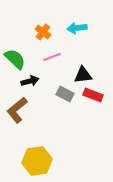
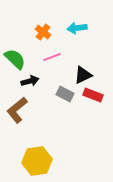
black triangle: rotated 18 degrees counterclockwise
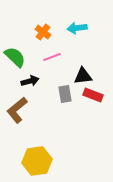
green semicircle: moved 2 px up
black triangle: moved 1 px down; rotated 18 degrees clockwise
gray rectangle: rotated 54 degrees clockwise
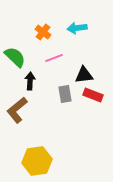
pink line: moved 2 px right, 1 px down
black triangle: moved 1 px right, 1 px up
black arrow: rotated 72 degrees counterclockwise
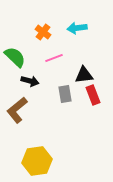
black arrow: rotated 102 degrees clockwise
red rectangle: rotated 48 degrees clockwise
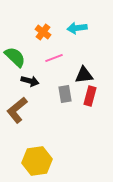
red rectangle: moved 3 px left, 1 px down; rotated 36 degrees clockwise
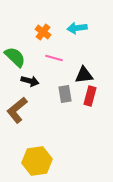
pink line: rotated 36 degrees clockwise
